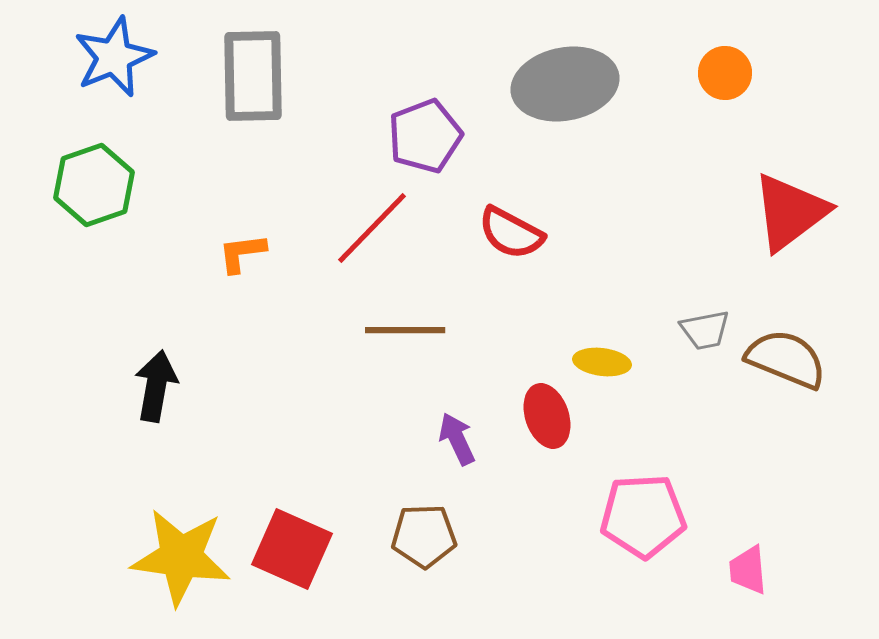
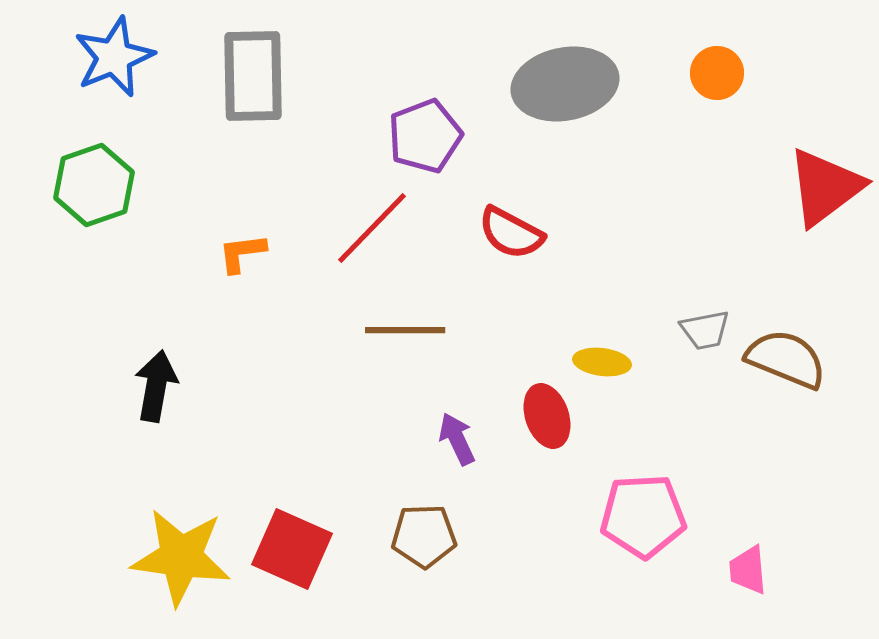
orange circle: moved 8 px left
red triangle: moved 35 px right, 25 px up
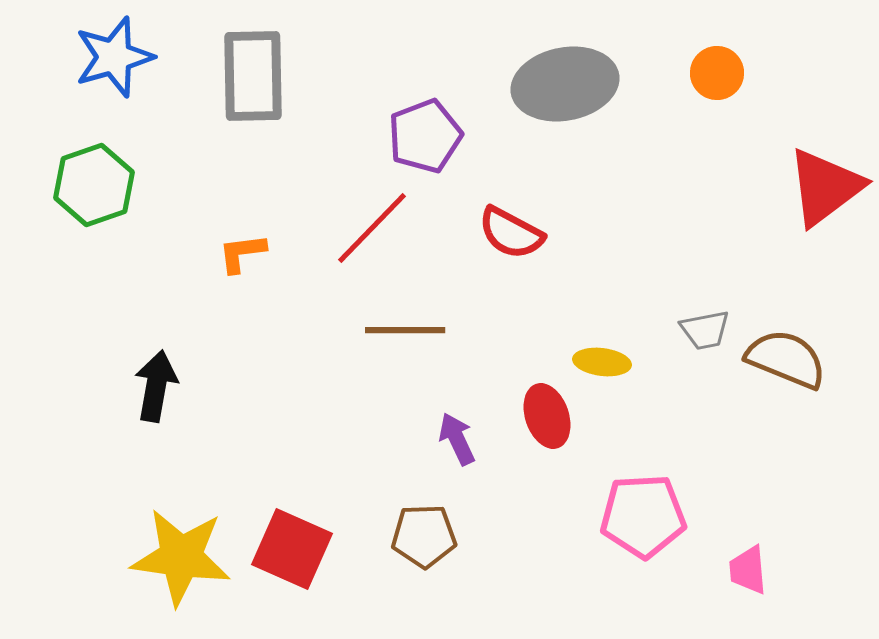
blue star: rotated 6 degrees clockwise
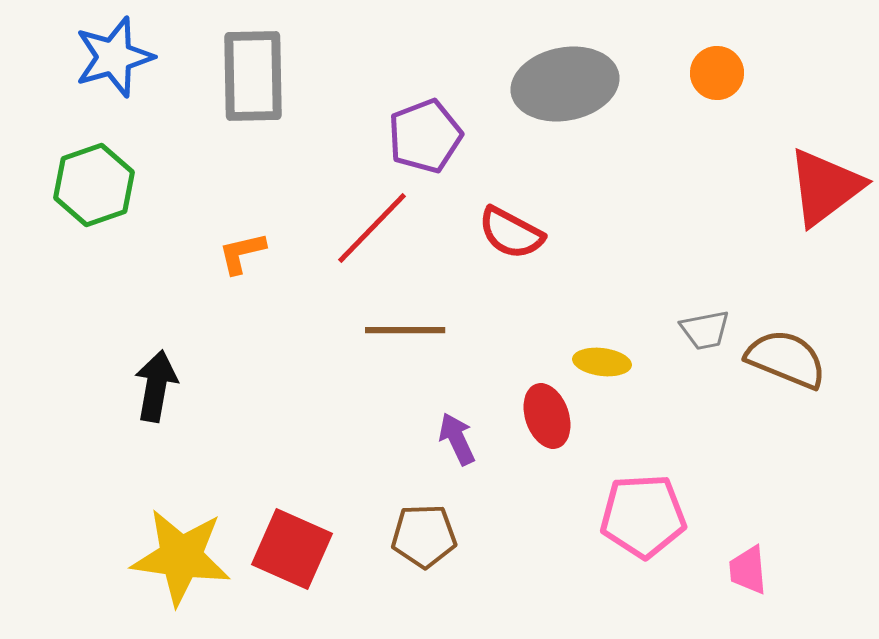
orange L-shape: rotated 6 degrees counterclockwise
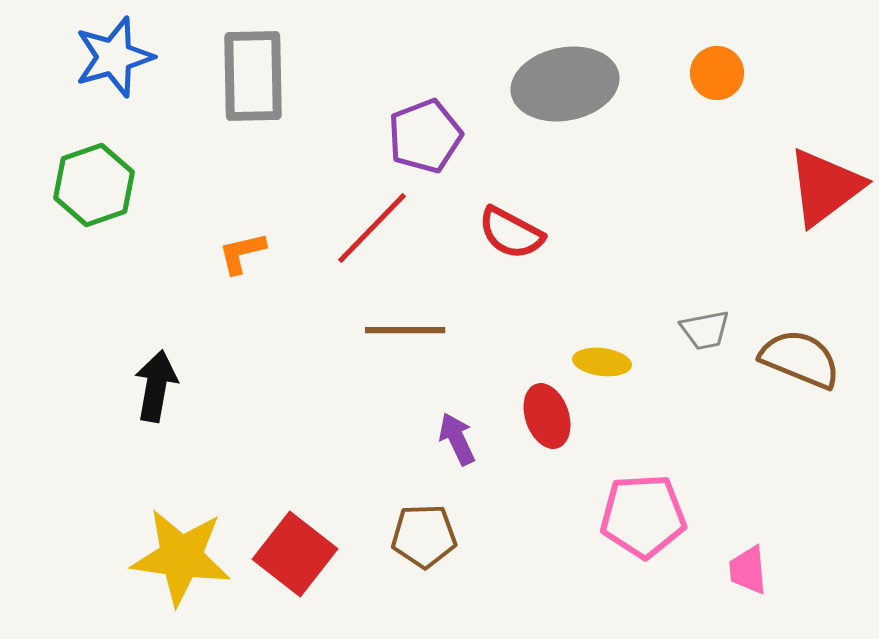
brown semicircle: moved 14 px right
red square: moved 3 px right, 5 px down; rotated 14 degrees clockwise
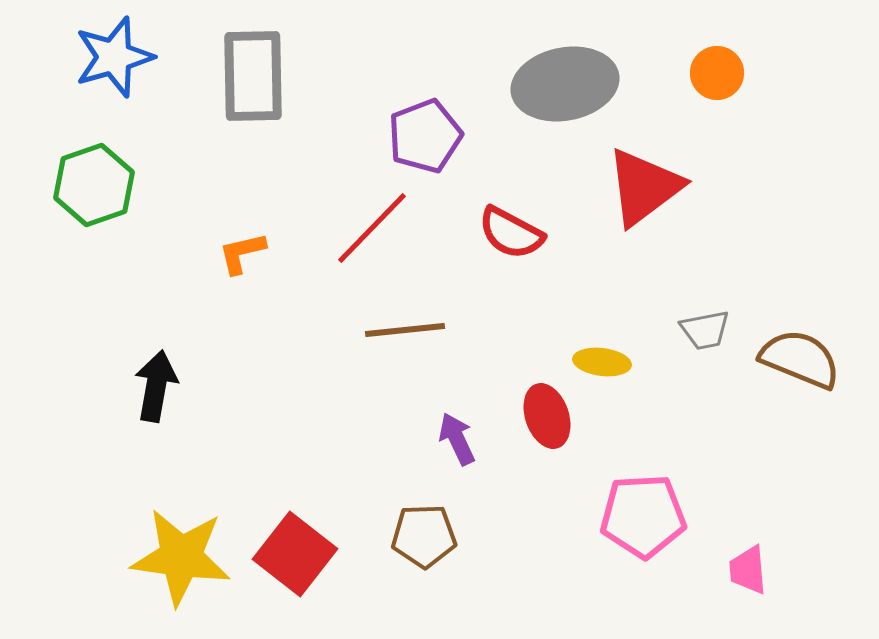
red triangle: moved 181 px left
brown line: rotated 6 degrees counterclockwise
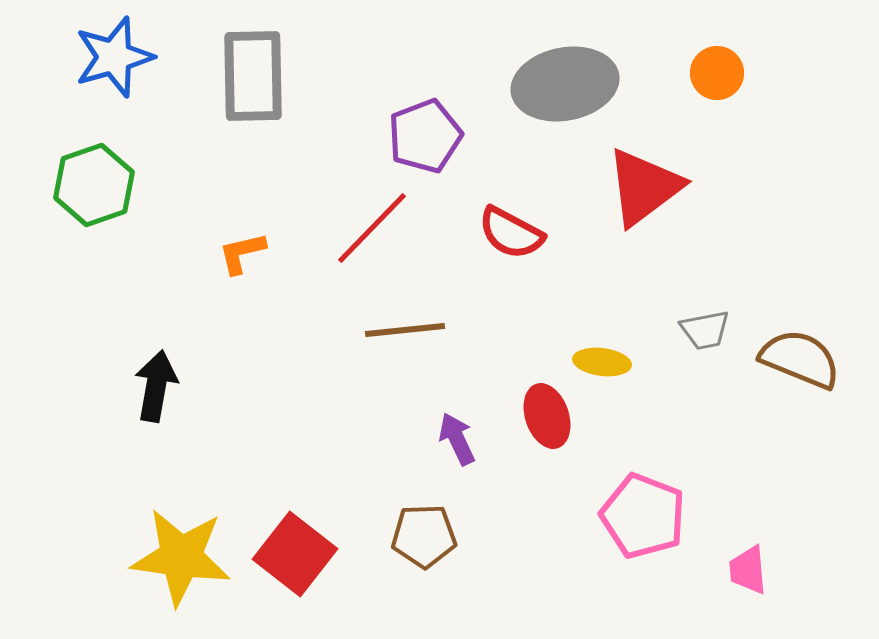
pink pentagon: rotated 24 degrees clockwise
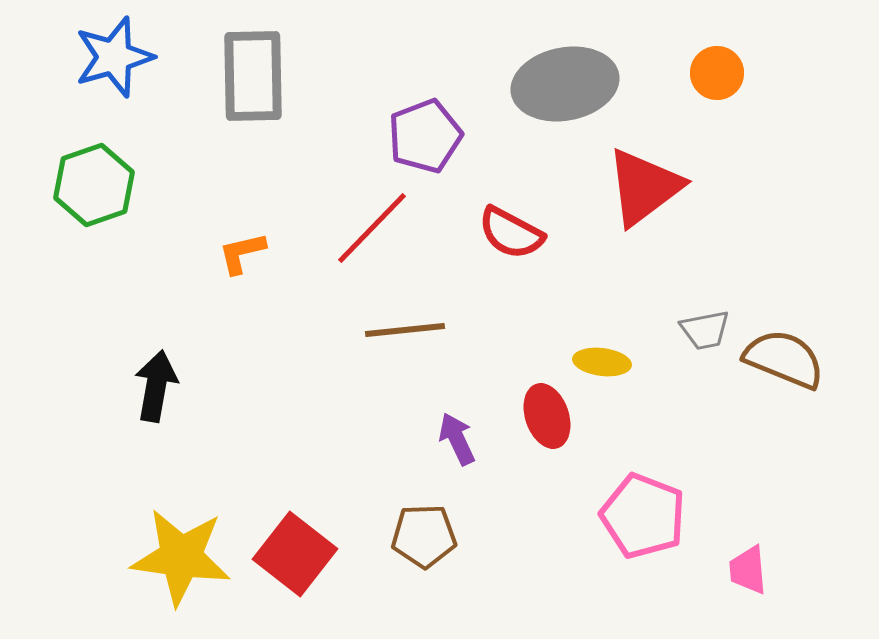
brown semicircle: moved 16 px left
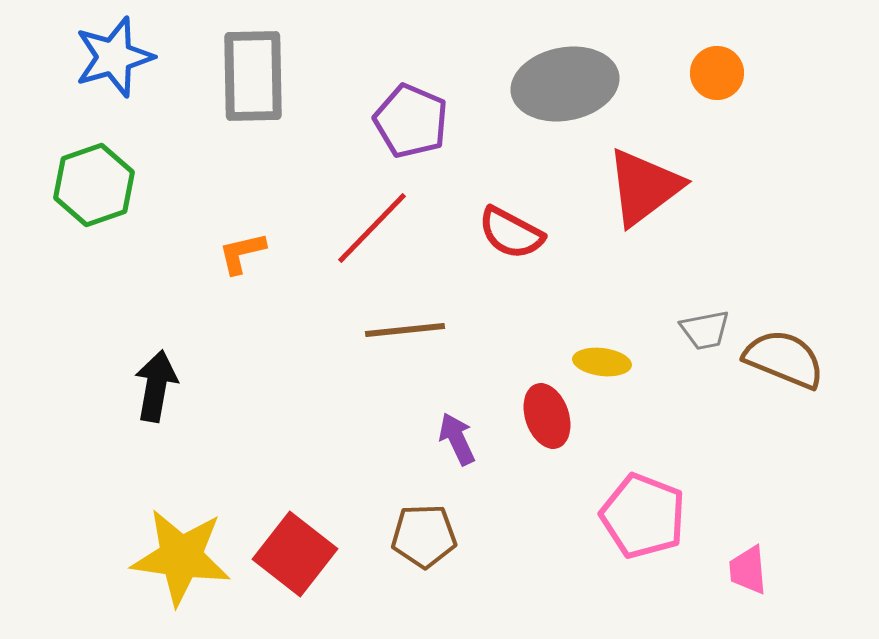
purple pentagon: moved 14 px left, 15 px up; rotated 28 degrees counterclockwise
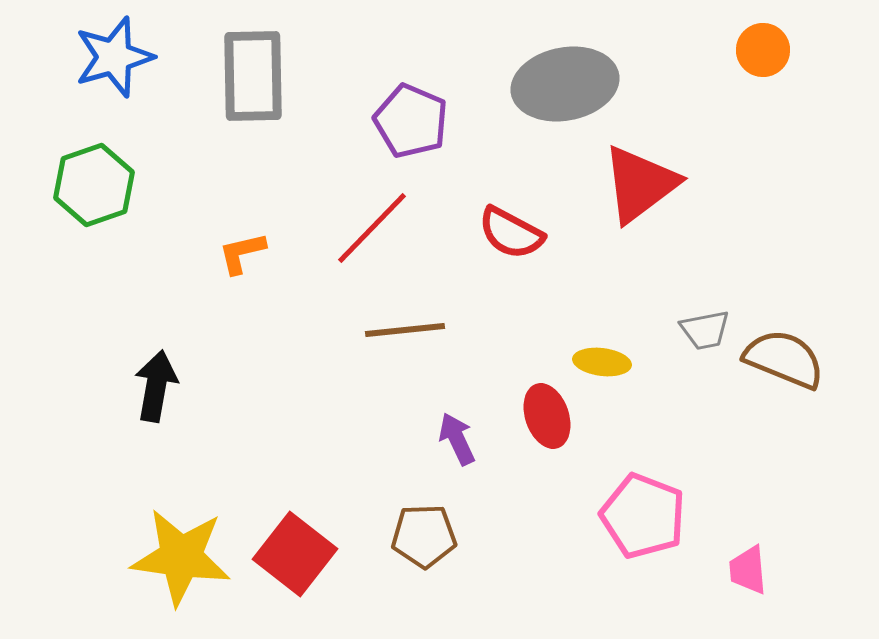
orange circle: moved 46 px right, 23 px up
red triangle: moved 4 px left, 3 px up
